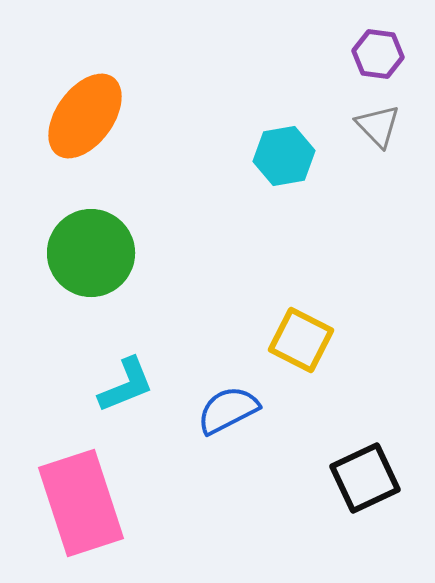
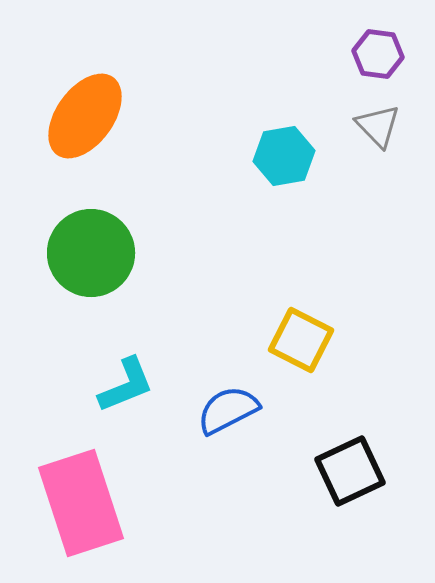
black square: moved 15 px left, 7 px up
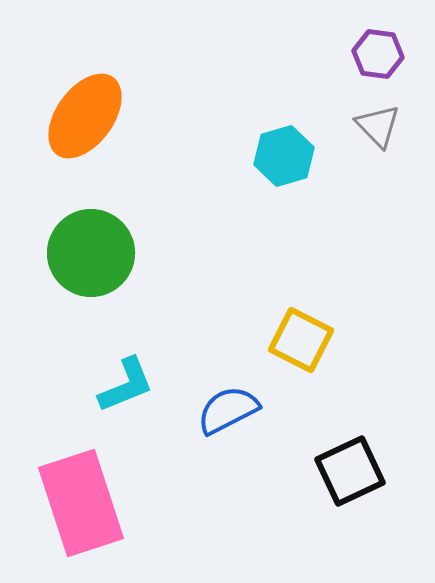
cyan hexagon: rotated 6 degrees counterclockwise
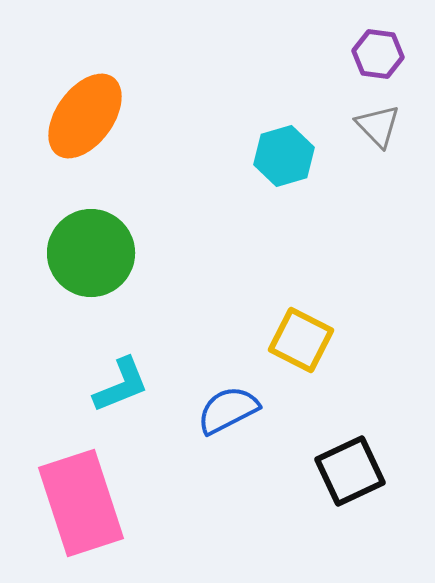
cyan L-shape: moved 5 px left
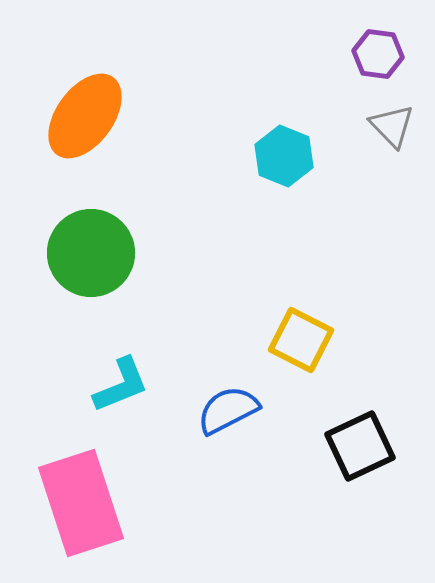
gray triangle: moved 14 px right
cyan hexagon: rotated 22 degrees counterclockwise
black square: moved 10 px right, 25 px up
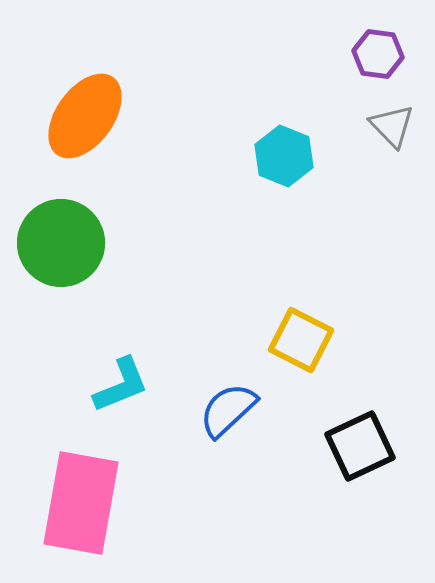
green circle: moved 30 px left, 10 px up
blue semicircle: rotated 16 degrees counterclockwise
pink rectangle: rotated 28 degrees clockwise
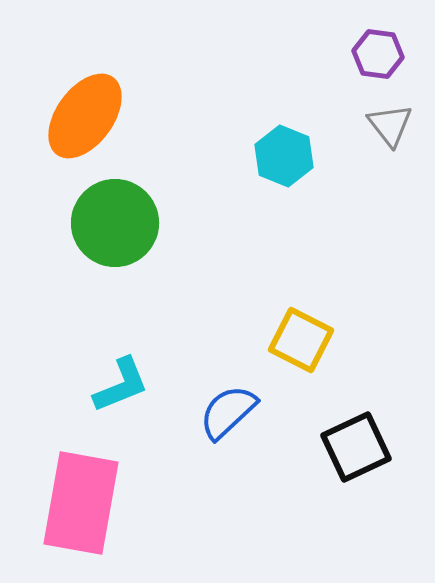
gray triangle: moved 2 px left, 1 px up; rotated 6 degrees clockwise
green circle: moved 54 px right, 20 px up
blue semicircle: moved 2 px down
black square: moved 4 px left, 1 px down
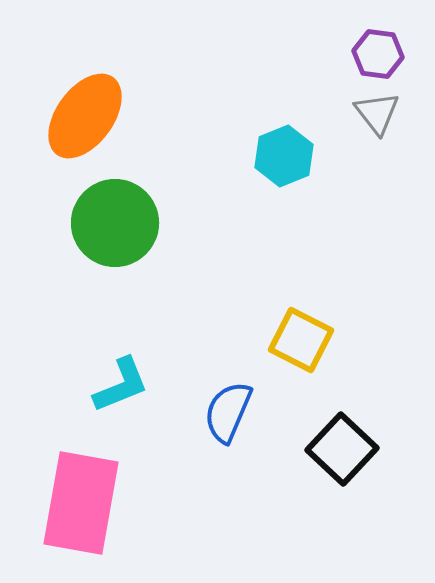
gray triangle: moved 13 px left, 12 px up
cyan hexagon: rotated 16 degrees clockwise
blue semicircle: rotated 24 degrees counterclockwise
black square: moved 14 px left, 2 px down; rotated 22 degrees counterclockwise
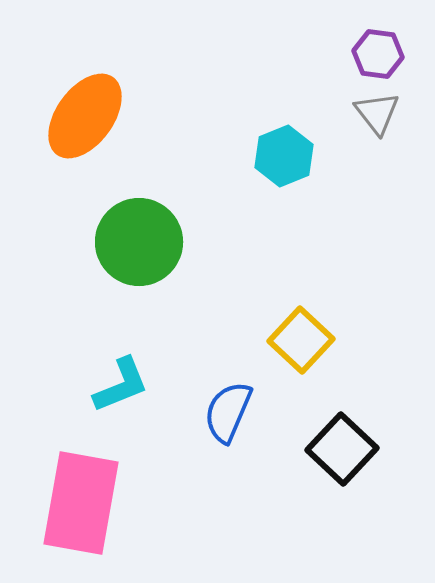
green circle: moved 24 px right, 19 px down
yellow square: rotated 16 degrees clockwise
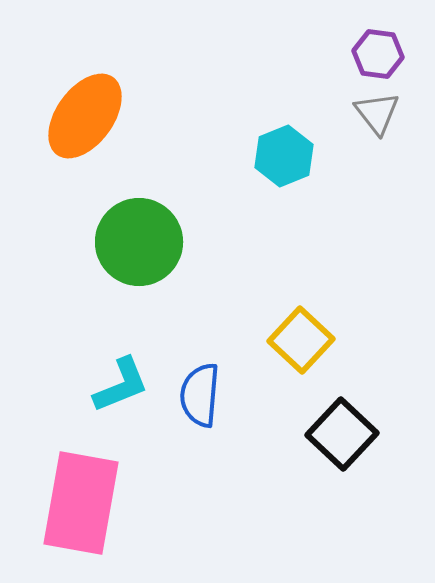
blue semicircle: moved 28 px left, 17 px up; rotated 18 degrees counterclockwise
black square: moved 15 px up
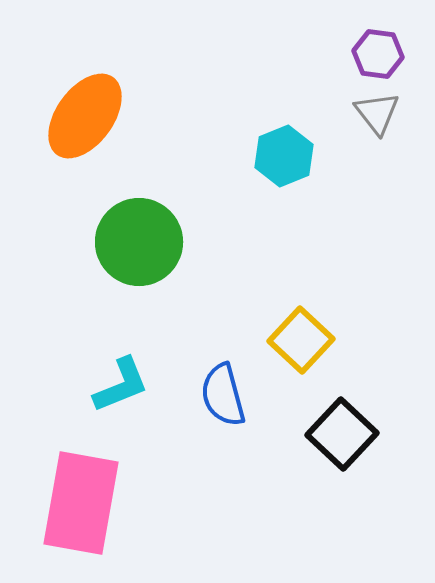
blue semicircle: moved 23 px right; rotated 20 degrees counterclockwise
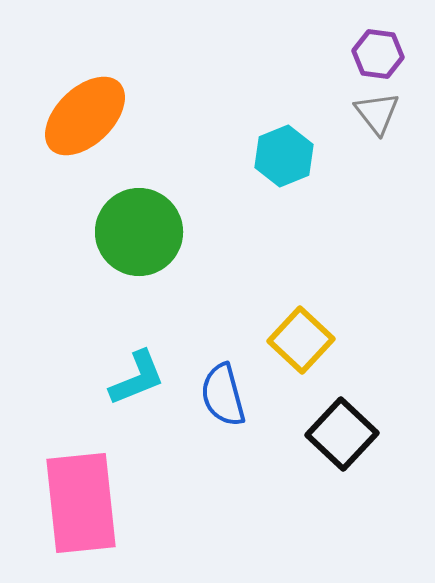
orange ellipse: rotated 10 degrees clockwise
green circle: moved 10 px up
cyan L-shape: moved 16 px right, 7 px up
pink rectangle: rotated 16 degrees counterclockwise
